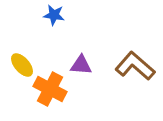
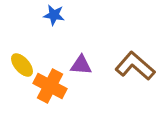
orange cross: moved 3 px up
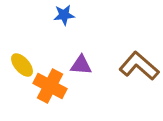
blue star: moved 10 px right; rotated 15 degrees counterclockwise
brown L-shape: moved 4 px right
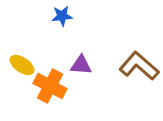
blue star: moved 2 px left, 1 px down
yellow ellipse: rotated 15 degrees counterclockwise
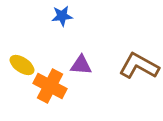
brown L-shape: rotated 12 degrees counterclockwise
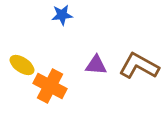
blue star: moved 1 px up
purple triangle: moved 15 px right
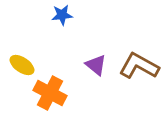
purple triangle: rotated 35 degrees clockwise
orange cross: moved 7 px down
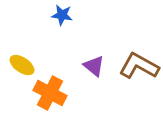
blue star: rotated 15 degrees clockwise
purple triangle: moved 2 px left, 1 px down
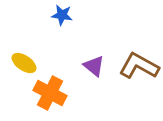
yellow ellipse: moved 2 px right, 2 px up
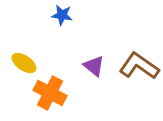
brown L-shape: rotated 6 degrees clockwise
